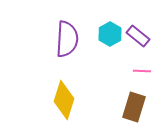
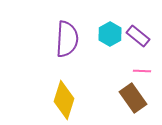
brown rectangle: moved 1 px left, 9 px up; rotated 52 degrees counterclockwise
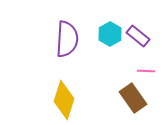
pink line: moved 4 px right
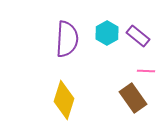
cyan hexagon: moved 3 px left, 1 px up
